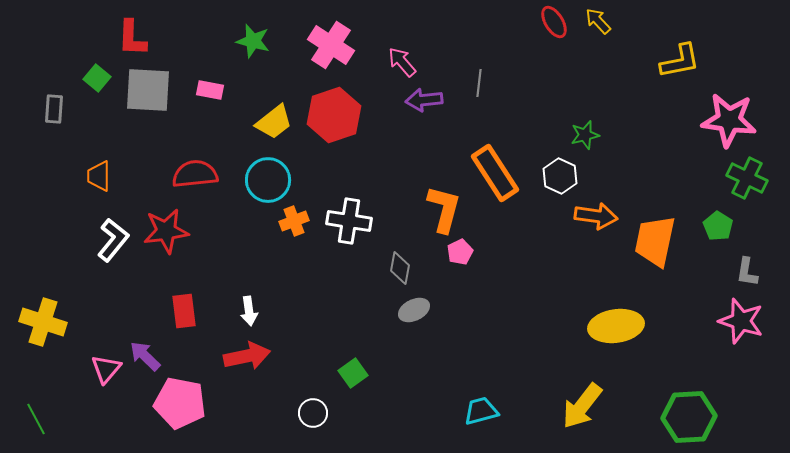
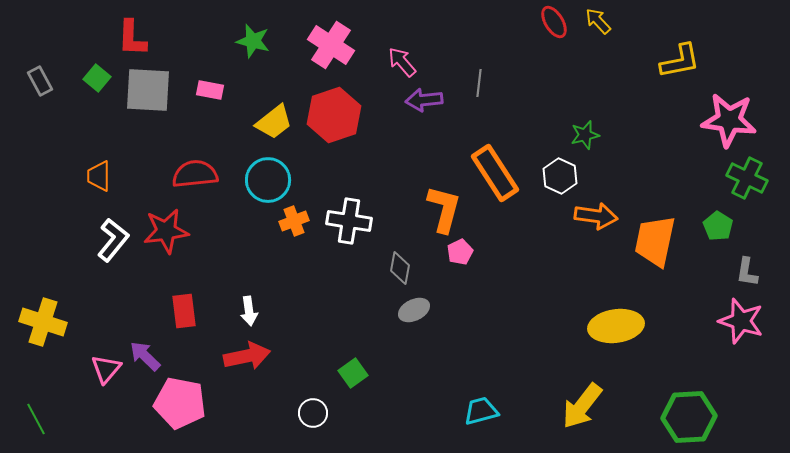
gray rectangle at (54, 109): moved 14 px left, 28 px up; rotated 32 degrees counterclockwise
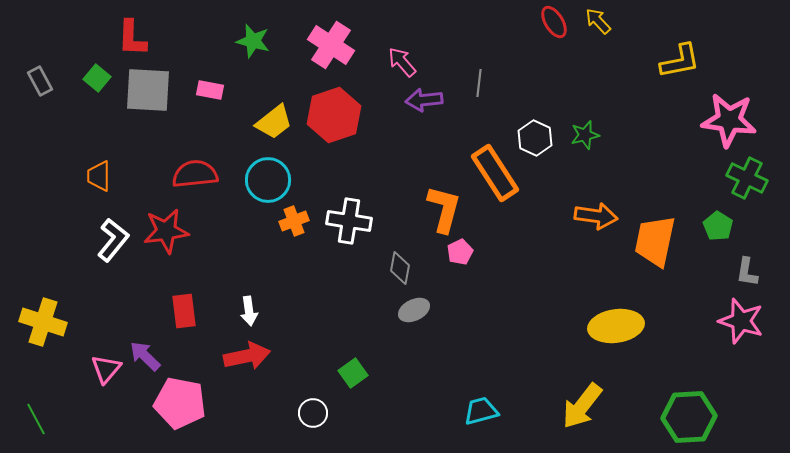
white hexagon at (560, 176): moved 25 px left, 38 px up
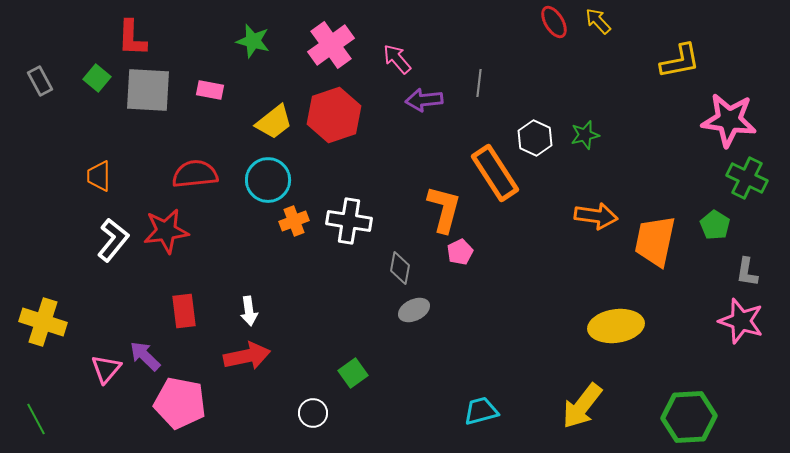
pink cross at (331, 45): rotated 21 degrees clockwise
pink arrow at (402, 62): moved 5 px left, 3 px up
green pentagon at (718, 226): moved 3 px left, 1 px up
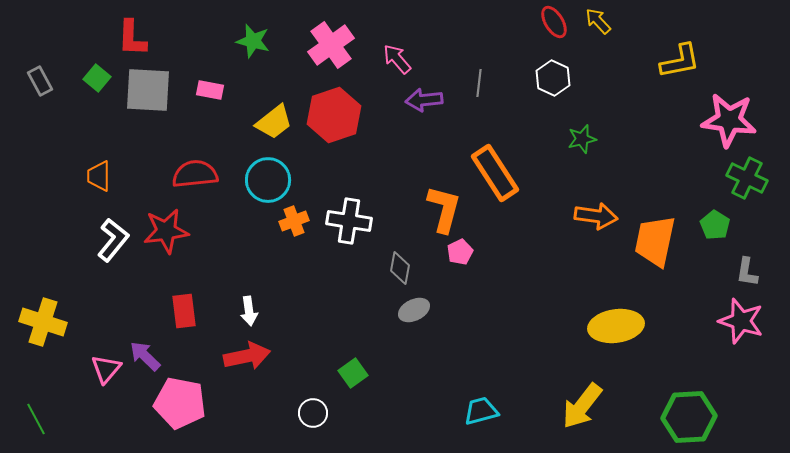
green star at (585, 135): moved 3 px left, 4 px down
white hexagon at (535, 138): moved 18 px right, 60 px up
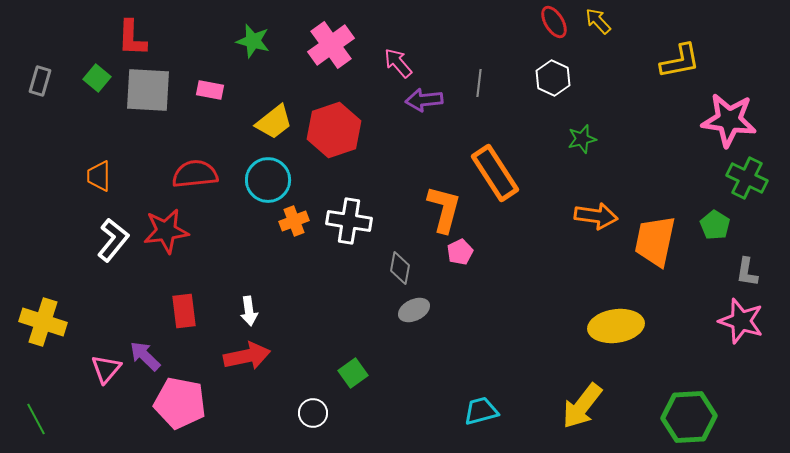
pink arrow at (397, 59): moved 1 px right, 4 px down
gray rectangle at (40, 81): rotated 44 degrees clockwise
red hexagon at (334, 115): moved 15 px down
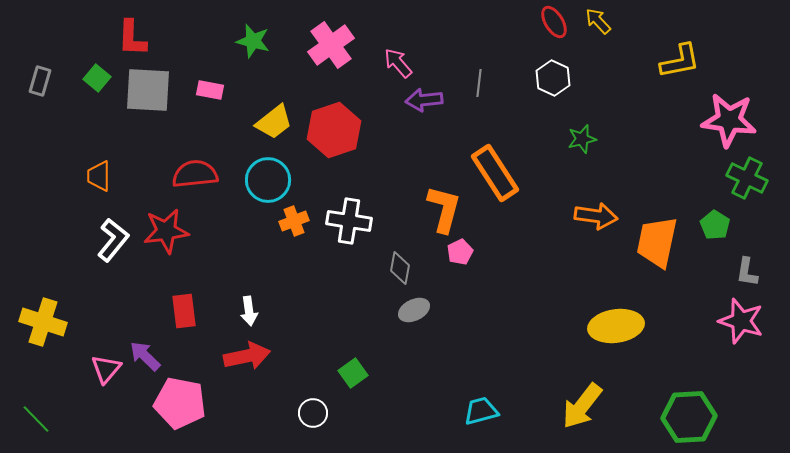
orange trapezoid at (655, 241): moved 2 px right, 1 px down
green line at (36, 419): rotated 16 degrees counterclockwise
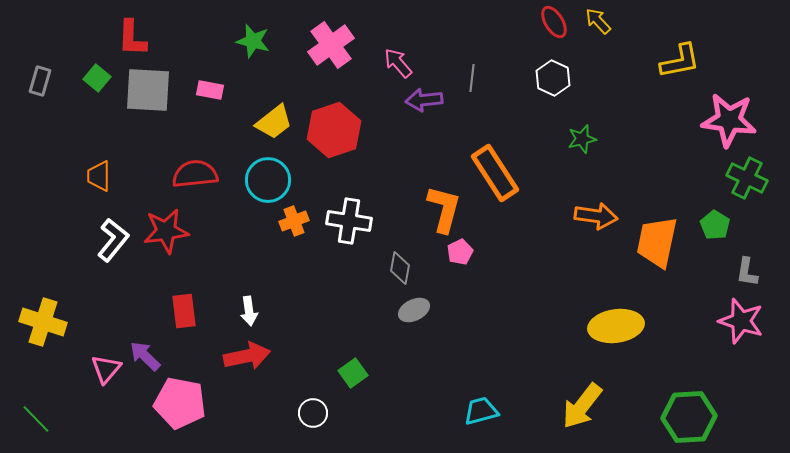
gray line at (479, 83): moved 7 px left, 5 px up
